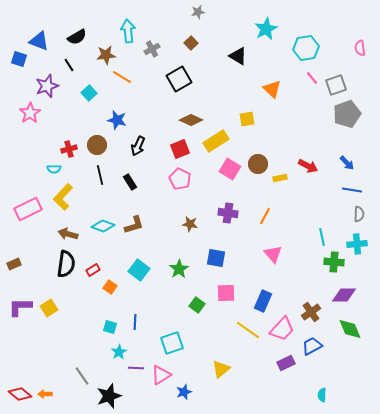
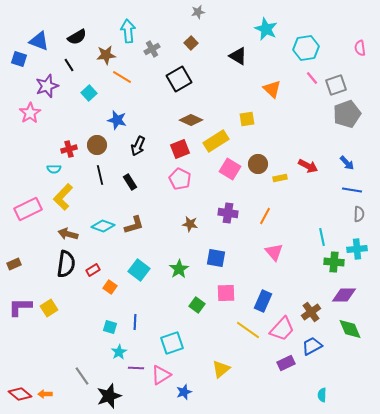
cyan star at (266, 29): rotated 20 degrees counterclockwise
cyan cross at (357, 244): moved 5 px down
pink triangle at (273, 254): moved 1 px right, 2 px up
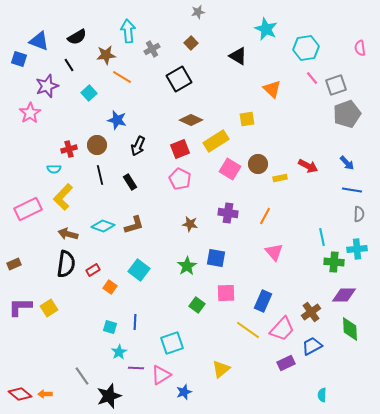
green star at (179, 269): moved 8 px right, 3 px up
green diamond at (350, 329): rotated 20 degrees clockwise
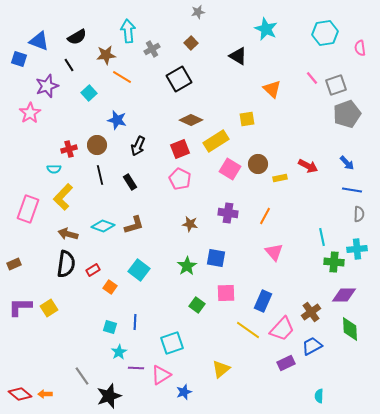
cyan hexagon at (306, 48): moved 19 px right, 15 px up
pink rectangle at (28, 209): rotated 44 degrees counterclockwise
cyan semicircle at (322, 395): moved 3 px left, 1 px down
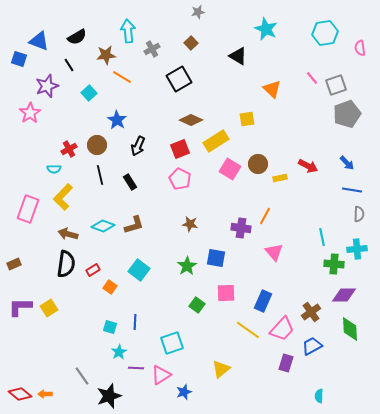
blue star at (117, 120): rotated 18 degrees clockwise
red cross at (69, 149): rotated 14 degrees counterclockwise
purple cross at (228, 213): moved 13 px right, 15 px down
green cross at (334, 262): moved 2 px down
purple rectangle at (286, 363): rotated 48 degrees counterclockwise
